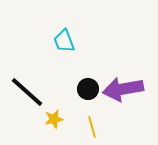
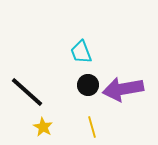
cyan trapezoid: moved 17 px right, 11 px down
black circle: moved 4 px up
yellow star: moved 11 px left, 8 px down; rotated 30 degrees counterclockwise
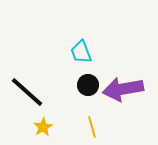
yellow star: rotated 12 degrees clockwise
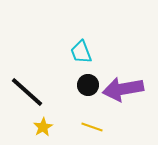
yellow line: rotated 55 degrees counterclockwise
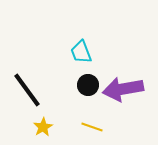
black line: moved 2 px up; rotated 12 degrees clockwise
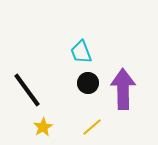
black circle: moved 2 px up
purple arrow: rotated 99 degrees clockwise
yellow line: rotated 60 degrees counterclockwise
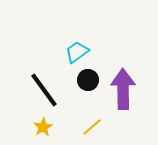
cyan trapezoid: moved 4 px left; rotated 75 degrees clockwise
black circle: moved 3 px up
black line: moved 17 px right
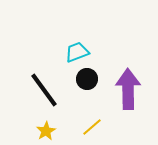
cyan trapezoid: rotated 15 degrees clockwise
black circle: moved 1 px left, 1 px up
purple arrow: moved 5 px right
yellow star: moved 3 px right, 4 px down
